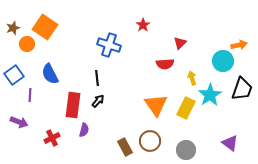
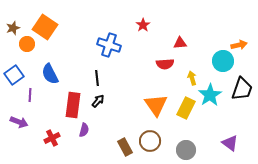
red triangle: rotated 40 degrees clockwise
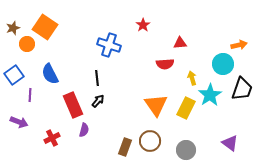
cyan circle: moved 3 px down
red rectangle: rotated 30 degrees counterclockwise
brown rectangle: rotated 48 degrees clockwise
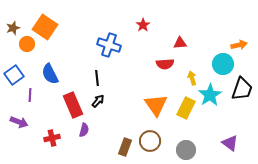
red cross: rotated 14 degrees clockwise
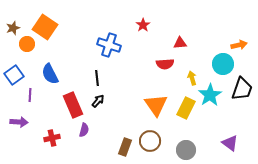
purple arrow: rotated 18 degrees counterclockwise
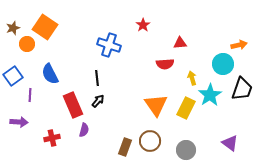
blue square: moved 1 px left, 1 px down
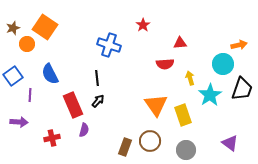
yellow arrow: moved 2 px left
yellow rectangle: moved 3 px left, 7 px down; rotated 45 degrees counterclockwise
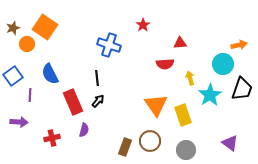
red rectangle: moved 3 px up
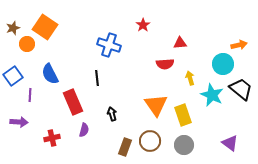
black trapezoid: moved 1 px left; rotated 70 degrees counterclockwise
cyan star: moved 2 px right; rotated 15 degrees counterclockwise
black arrow: moved 14 px right, 13 px down; rotated 56 degrees counterclockwise
gray circle: moved 2 px left, 5 px up
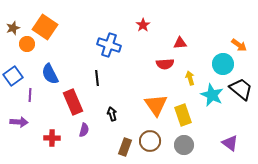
orange arrow: rotated 49 degrees clockwise
red cross: rotated 14 degrees clockwise
